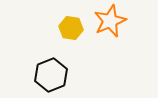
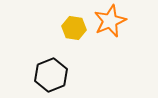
yellow hexagon: moved 3 px right
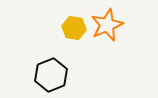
orange star: moved 3 px left, 4 px down
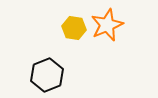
black hexagon: moved 4 px left
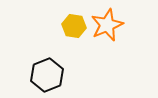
yellow hexagon: moved 2 px up
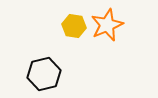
black hexagon: moved 3 px left, 1 px up; rotated 8 degrees clockwise
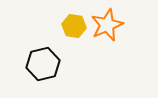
black hexagon: moved 1 px left, 10 px up
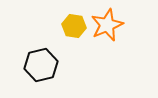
black hexagon: moved 2 px left, 1 px down
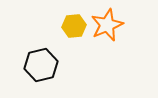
yellow hexagon: rotated 15 degrees counterclockwise
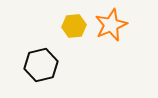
orange star: moved 4 px right
